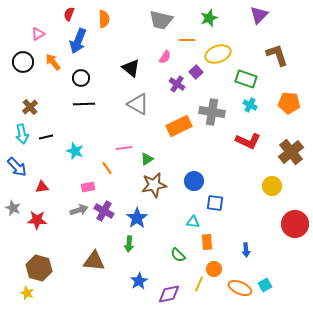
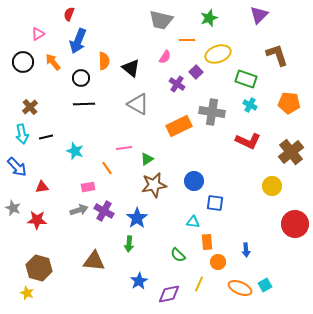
orange semicircle at (104, 19): moved 42 px down
orange circle at (214, 269): moved 4 px right, 7 px up
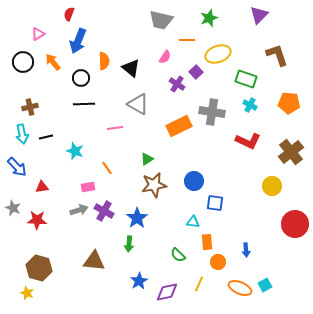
brown cross at (30, 107): rotated 28 degrees clockwise
pink line at (124, 148): moved 9 px left, 20 px up
purple diamond at (169, 294): moved 2 px left, 2 px up
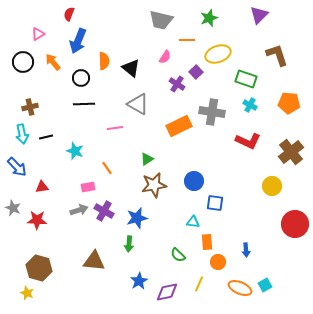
blue star at (137, 218): rotated 20 degrees clockwise
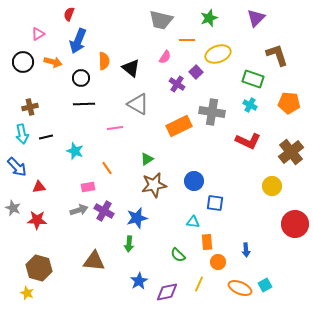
purple triangle at (259, 15): moved 3 px left, 3 px down
orange arrow at (53, 62): rotated 144 degrees clockwise
green rectangle at (246, 79): moved 7 px right
red triangle at (42, 187): moved 3 px left
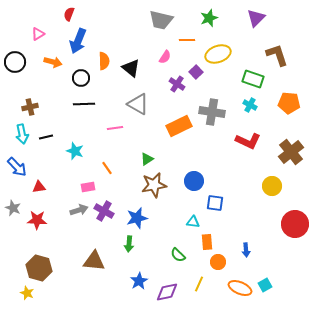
black circle at (23, 62): moved 8 px left
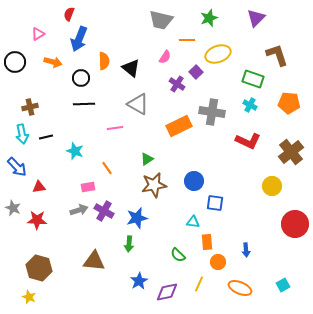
blue arrow at (78, 41): moved 1 px right, 2 px up
cyan square at (265, 285): moved 18 px right
yellow star at (27, 293): moved 2 px right, 4 px down
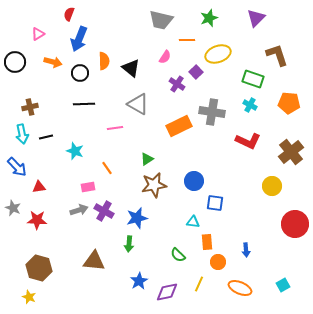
black circle at (81, 78): moved 1 px left, 5 px up
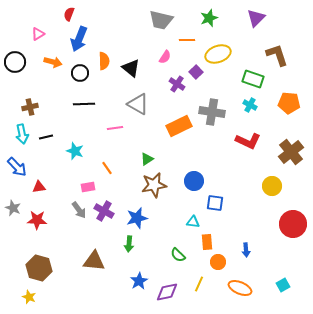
gray arrow at (79, 210): rotated 72 degrees clockwise
red circle at (295, 224): moved 2 px left
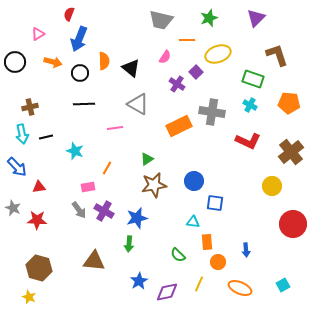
orange line at (107, 168): rotated 64 degrees clockwise
